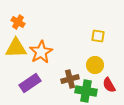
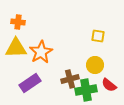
orange cross: rotated 24 degrees counterclockwise
red semicircle: rotated 21 degrees counterclockwise
green cross: moved 1 px up; rotated 20 degrees counterclockwise
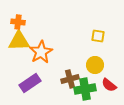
yellow triangle: moved 3 px right, 7 px up
green cross: moved 1 px left, 1 px up
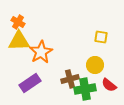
orange cross: rotated 24 degrees clockwise
yellow square: moved 3 px right, 1 px down
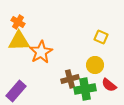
yellow square: rotated 16 degrees clockwise
purple rectangle: moved 14 px left, 8 px down; rotated 15 degrees counterclockwise
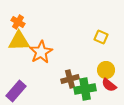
yellow circle: moved 11 px right, 5 px down
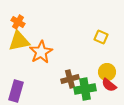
yellow triangle: rotated 10 degrees counterclockwise
yellow circle: moved 1 px right, 2 px down
purple rectangle: rotated 25 degrees counterclockwise
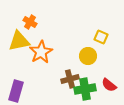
orange cross: moved 12 px right
yellow circle: moved 19 px left, 16 px up
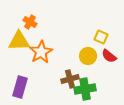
yellow triangle: rotated 10 degrees clockwise
red semicircle: moved 29 px up
purple rectangle: moved 4 px right, 4 px up
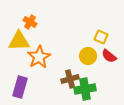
orange star: moved 2 px left, 5 px down
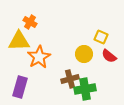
yellow circle: moved 4 px left, 2 px up
